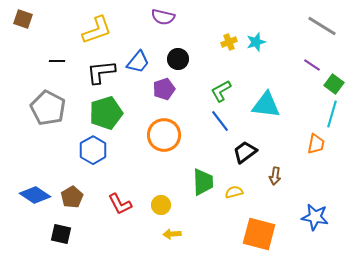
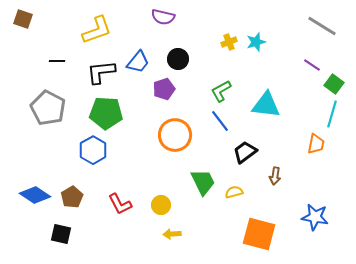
green pentagon: rotated 20 degrees clockwise
orange circle: moved 11 px right
green trapezoid: rotated 24 degrees counterclockwise
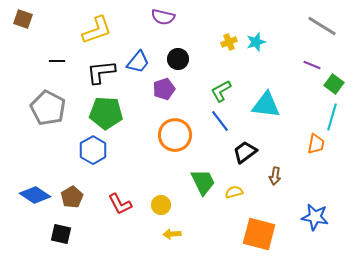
purple line: rotated 12 degrees counterclockwise
cyan line: moved 3 px down
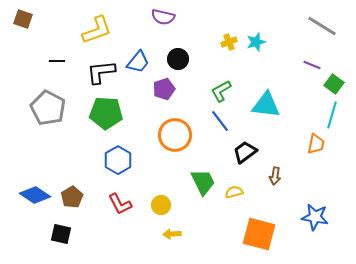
cyan line: moved 2 px up
blue hexagon: moved 25 px right, 10 px down
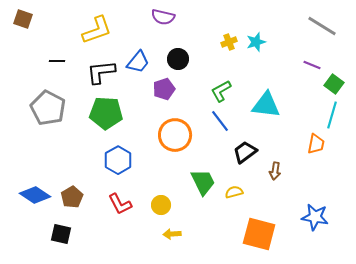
brown arrow: moved 5 px up
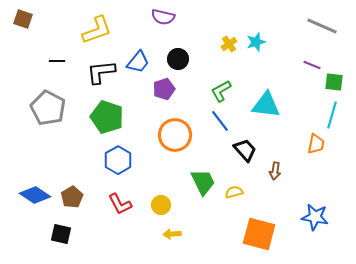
gray line: rotated 8 degrees counterclockwise
yellow cross: moved 2 px down; rotated 14 degrees counterclockwise
green square: moved 2 px up; rotated 30 degrees counterclockwise
green pentagon: moved 1 px right, 4 px down; rotated 16 degrees clockwise
black trapezoid: moved 2 px up; rotated 85 degrees clockwise
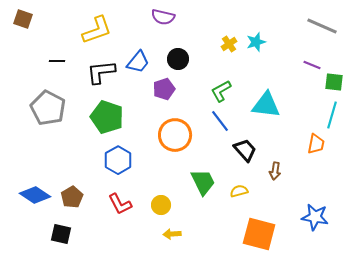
yellow semicircle: moved 5 px right, 1 px up
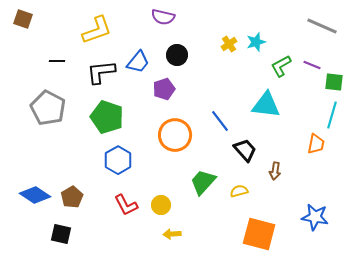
black circle: moved 1 px left, 4 px up
green L-shape: moved 60 px right, 25 px up
green trapezoid: rotated 112 degrees counterclockwise
red L-shape: moved 6 px right, 1 px down
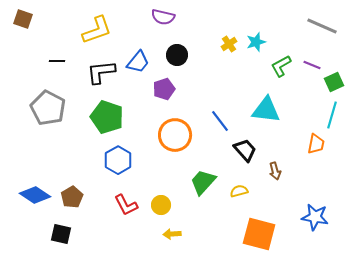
green square: rotated 30 degrees counterclockwise
cyan triangle: moved 5 px down
brown arrow: rotated 24 degrees counterclockwise
